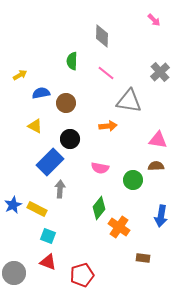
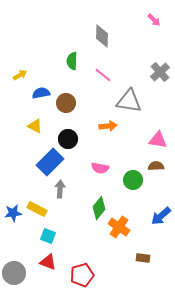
pink line: moved 3 px left, 2 px down
black circle: moved 2 px left
blue star: moved 8 px down; rotated 18 degrees clockwise
blue arrow: rotated 40 degrees clockwise
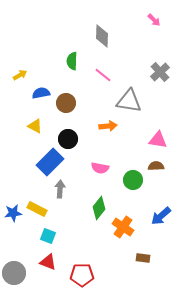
orange cross: moved 4 px right
red pentagon: rotated 15 degrees clockwise
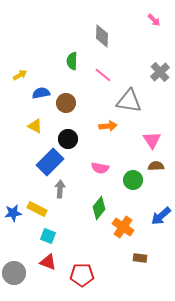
pink triangle: moved 6 px left; rotated 48 degrees clockwise
brown rectangle: moved 3 px left
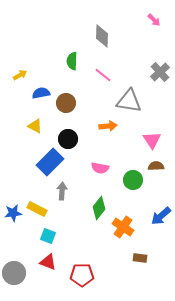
gray arrow: moved 2 px right, 2 px down
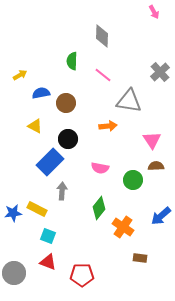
pink arrow: moved 8 px up; rotated 16 degrees clockwise
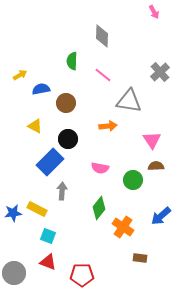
blue semicircle: moved 4 px up
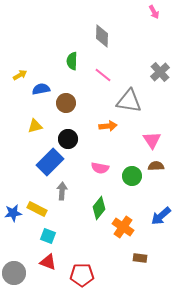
yellow triangle: rotated 42 degrees counterclockwise
green circle: moved 1 px left, 4 px up
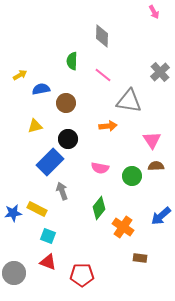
gray arrow: rotated 24 degrees counterclockwise
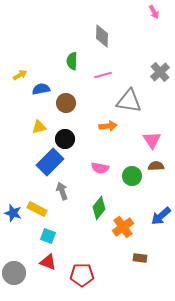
pink line: rotated 54 degrees counterclockwise
yellow triangle: moved 4 px right, 1 px down
black circle: moved 3 px left
blue star: rotated 24 degrees clockwise
orange cross: rotated 20 degrees clockwise
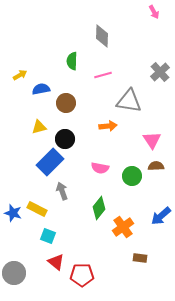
red triangle: moved 8 px right; rotated 18 degrees clockwise
